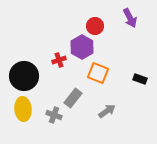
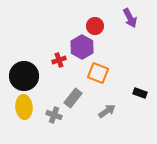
black rectangle: moved 14 px down
yellow ellipse: moved 1 px right, 2 px up
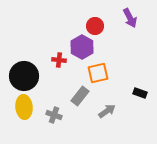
red cross: rotated 24 degrees clockwise
orange square: rotated 35 degrees counterclockwise
gray rectangle: moved 7 px right, 2 px up
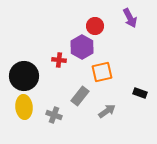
orange square: moved 4 px right, 1 px up
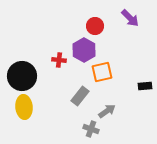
purple arrow: rotated 18 degrees counterclockwise
purple hexagon: moved 2 px right, 3 px down
black circle: moved 2 px left
black rectangle: moved 5 px right, 7 px up; rotated 24 degrees counterclockwise
gray cross: moved 37 px right, 14 px down
